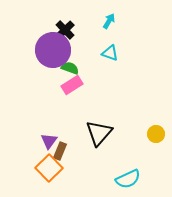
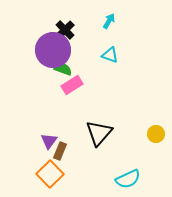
cyan triangle: moved 2 px down
green semicircle: moved 7 px left, 1 px down
orange square: moved 1 px right, 6 px down
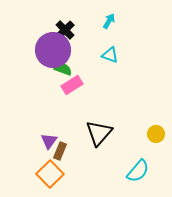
cyan semicircle: moved 10 px right, 8 px up; rotated 25 degrees counterclockwise
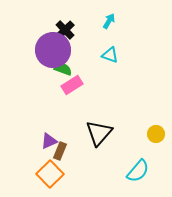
purple triangle: rotated 30 degrees clockwise
